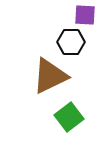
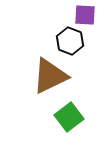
black hexagon: moved 1 px left, 1 px up; rotated 20 degrees clockwise
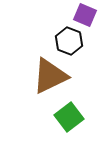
purple square: rotated 20 degrees clockwise
black hexagon: moved 1 px left
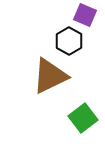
black hexagon: rotated 8 degrees clockwise
green square: moved 14 px right, 1 px down
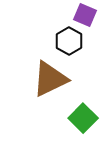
brown triangle: moved 3 px down
green square: rotated 8 degrees counterclockwise
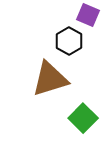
purple square: moved 3 px right
brown triangle: rotated 9 degrees clockwise
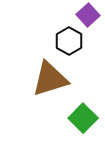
purple square: rotated 25 degrees clockwise
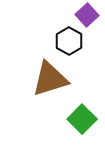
purple square: moved 1 px left
green square: moved 1 px left, 1 px down
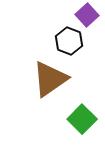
black hexagon: rotated 8 degrees counterclockwise
brown triangle: rotated 18 degrees counterclockwise
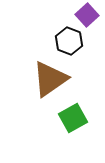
green square: moved 9 px left, 1 px up; rotated 16 degrees clockwise
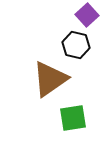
black hexagon: moved 7 px right, 4 px down; rotated 8 degrees counterclockwise
green square: rotated 20 degrees clockwise
